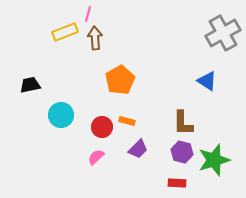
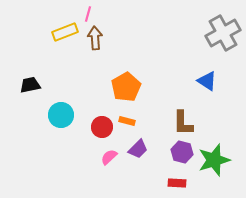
orange pentagon: moved 6 px right, 7 px down
pink semicircle: moved 13 px right
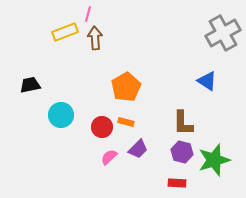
orange rectangle: moved 1 px left, 1 px down
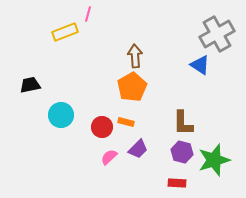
gray cross: moved 6 px left, 1 px down
brown arrow: moved 40 px right, 18 px down
blue triangle: moved 7 px left, 16 px up
orange pentagon: moved 6 px right
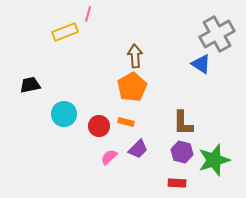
blue triangle: moved 1 px right, 1 px up
cyan circle: moved 3 px right, 1 px up
red circle: moved 3 px left, 1 px up
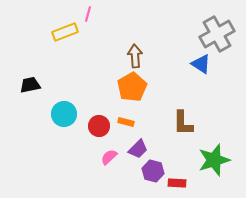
purple hexagon: moved 29 px left, 19 px down
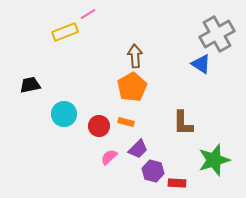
pink line: rotated 42 degrees clockwise
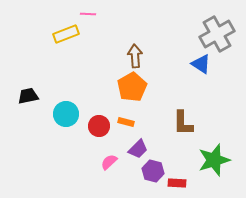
pink line: rotated 35 degrees clockwise
yellow rectangle: moved 1 px right, 2 px down
black trapezoid: moved 2 px left, 11 px down
cyan circle: moved 2 px right
pink semicircle: moved 5 px down
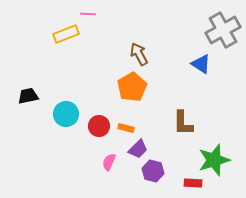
gray cross: moved 6 px right, 4 px up
brown arrow: moved 4 px right, 2 px up; rotated 25 degrees counterclockwise
orange rectangle: moved 6 px down
pink semicircle: rotated 24 degrees counterclockwise
red rectangle: moved 16 px right
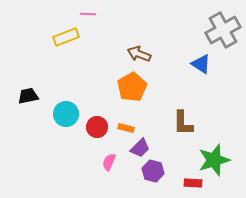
yellow rectangle: moved 3 px down
brown arrow: rotated 40 degrees counterclockwise
red circle: moved 2 px left, 1 px down
purple trapezoid: moved 2 px right, 1 px up
